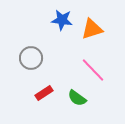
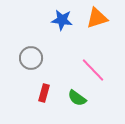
orange triangle: moved 5 px right, 11 px up
red rectangle: rotated 42 degrees counterclockwise
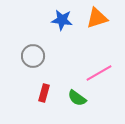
gray circle: moved 2 px right, 2 px up
pink line: moved 6 px right, 3 px down; rotated 76 degrees counterclockwise
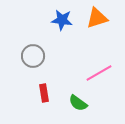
red rectangle: rotated 24 degrees counterclockwise
green semicircle: moved 1 px right, 5 px down
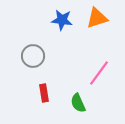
pink line: rotated 24 degrees counterclockwise
green semicircle: rotated 30 degrees clockwise
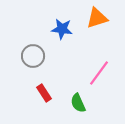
blue star: moved 9 px down
red rectangle: rotated 24 degrees counterclockwise
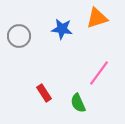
gray circle: moved 14 px left, 20 px up
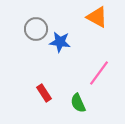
orange triangle: moved 1 px up; rotated 45 degrees clockwise
blue star: moved 2 px left, 13 px down
gray circle: moved 17 px right, 7 px up
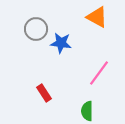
blue star: moved 1 px right, 1 px down
green semicircle: moved 9 px right, 8 px down; rotated 24 degrees clockwise
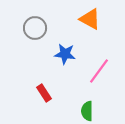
orange triangle: moved 7 px left, 2 px down
gray circle: moved 1 px left, 1 px up
blue star: moved 4 px right, 11 px down
pink line: moved 2 px up
